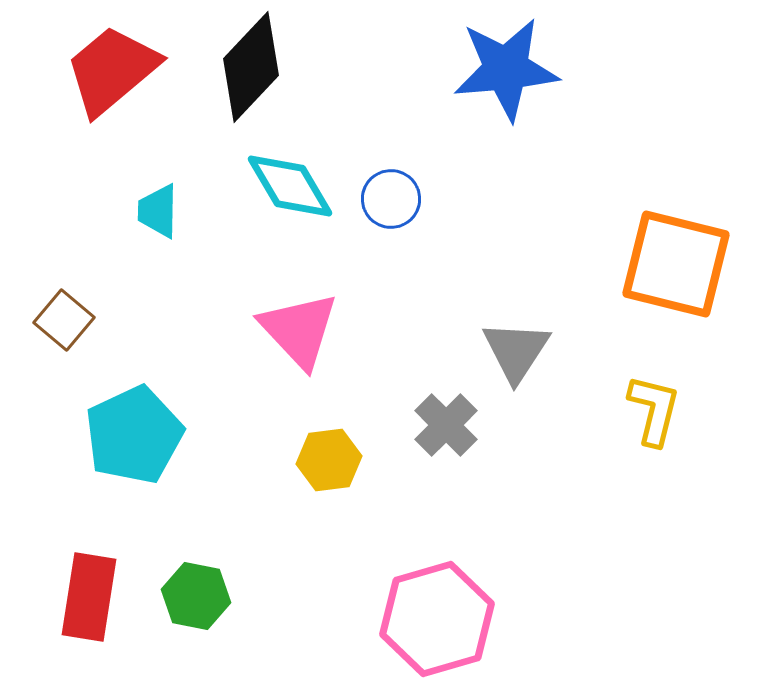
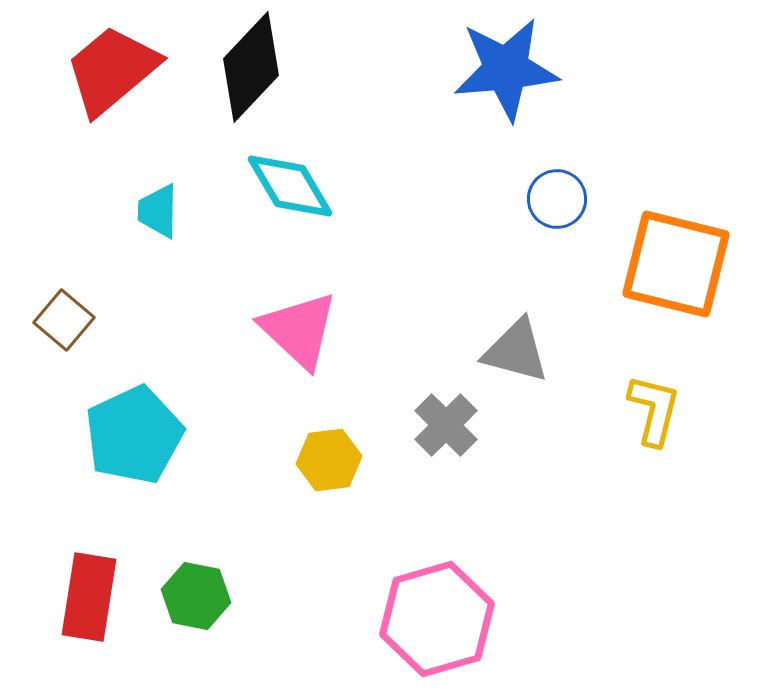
blue circle: moved 166 px right
pink triangle: rotated 4 degrees counterclockwise
gray triangle: rotated 48 degrees counterclockwise
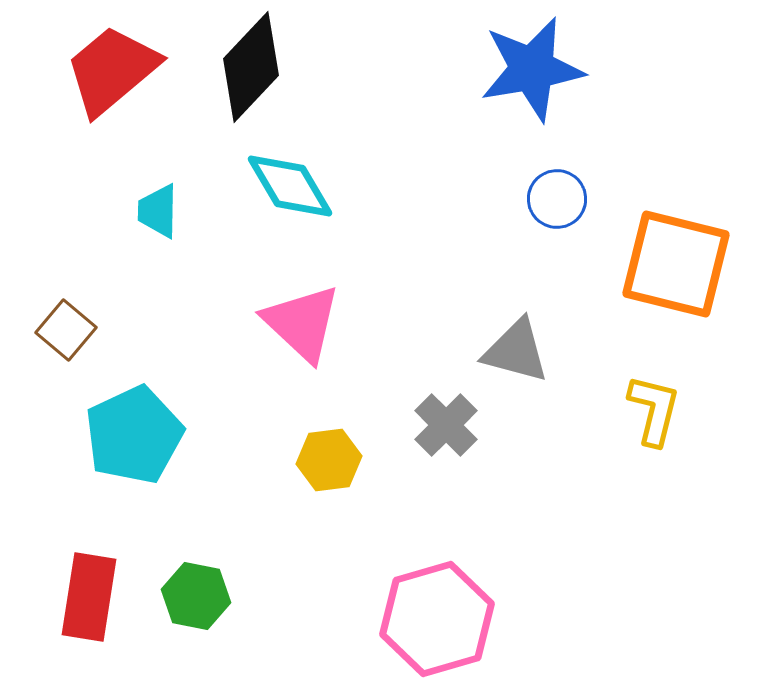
blue star: moved 26 px right; rotated 5 degrees counterclockwise
brown square: moved 2 px right, 10 px down
pink triangle: moved 3 px right, 7 px up
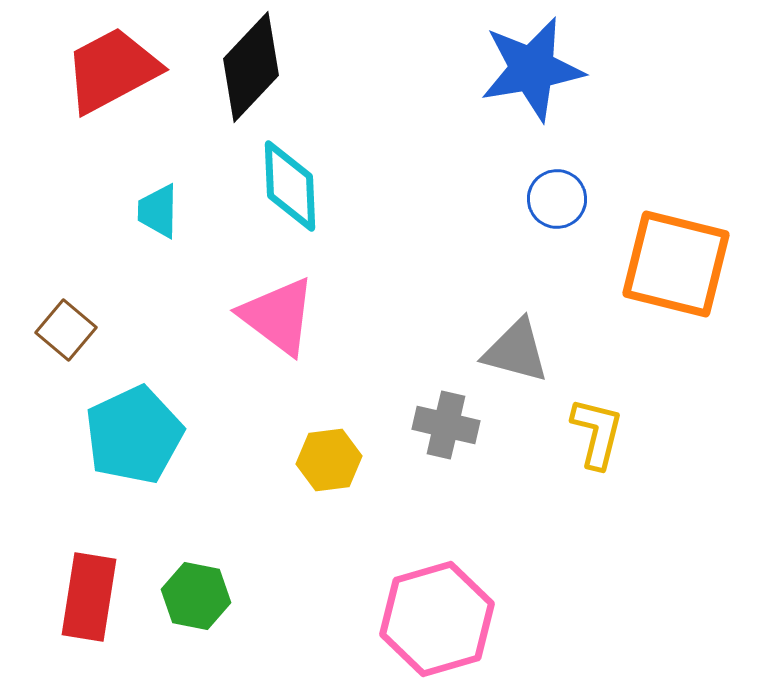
red trapezoid: rotated 12 degrees clockwise
cyan diamond: rotated 28 degrees clockwise
pink triangle: moved 24 px left, 7 px up; rotated 6 degrees counterclockwise
yellow L-shape: moved 57 px left, 23 px down
gray cross: rotated 32 degrees counterclockwise
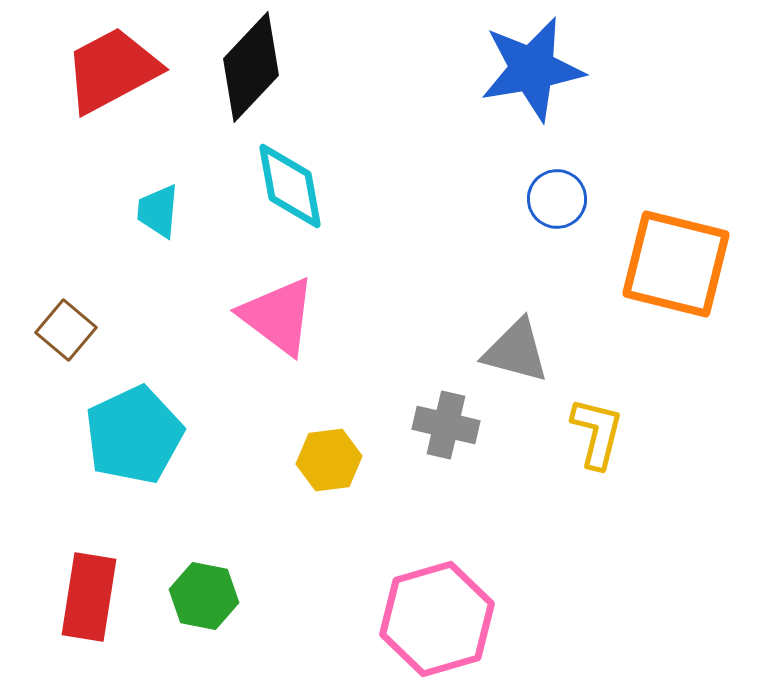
cyan diamond: rotated 8 degrees counterclockwise
cyan trapezoid: rotated 4 degrees clockwise
green hexagon: moved 8 px right
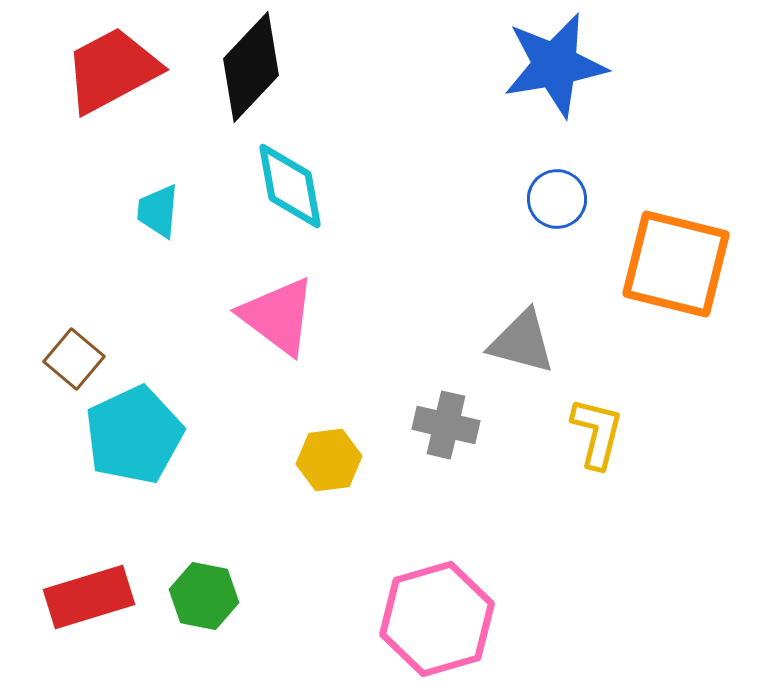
blue star: moved 23 px right, 4 px up
brown square: moved 8 px right, 29 px down
gray triangle: moved 6 px right, 9 px up
red rectangle: rotated 64 degrees clockwise
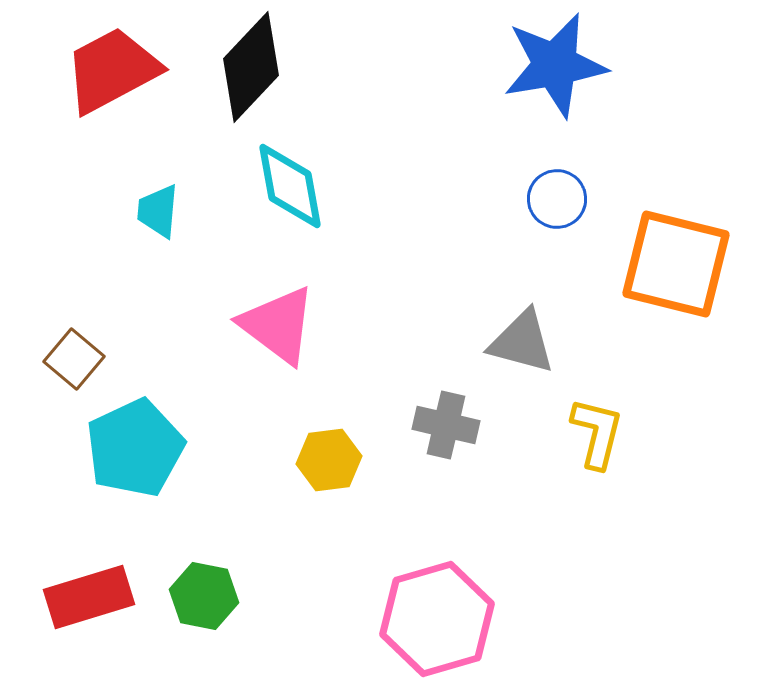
pink triangle: moved 9 px down
cyan pentagon: moved 1 px right, 13 px down
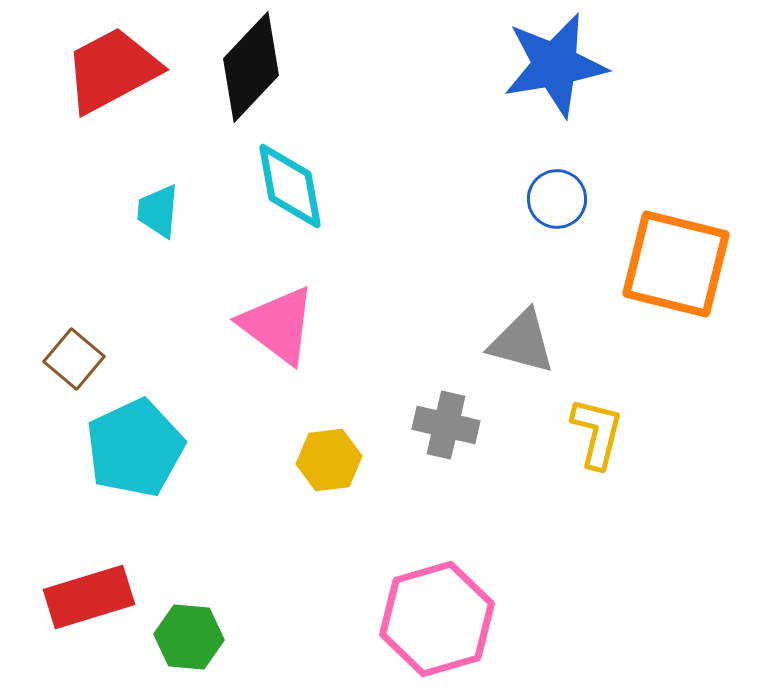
green hexagon: moved 15 px left, 41 px down; rotated 6 degrees counterclockwise
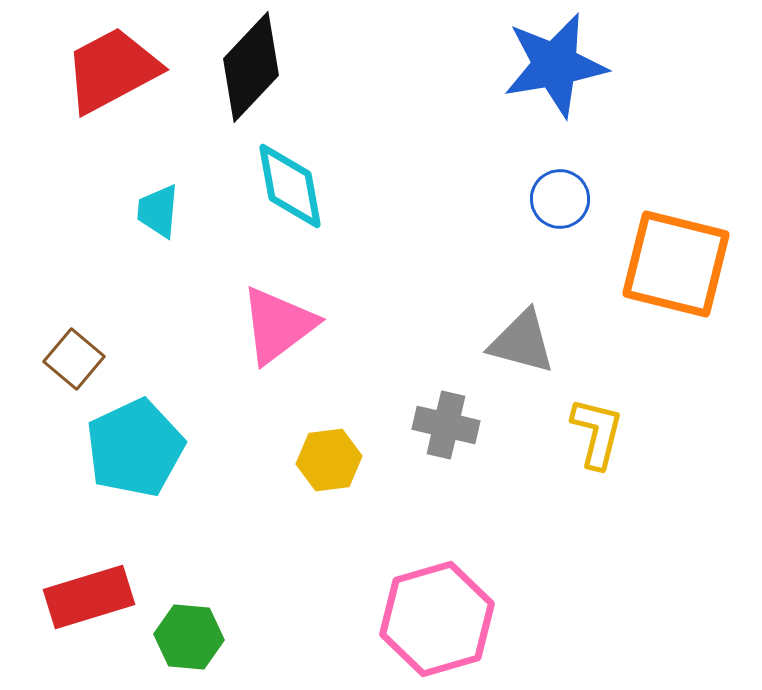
blue circle: moved 3 px right
pink triangle: rotated 46 degrees clockwise
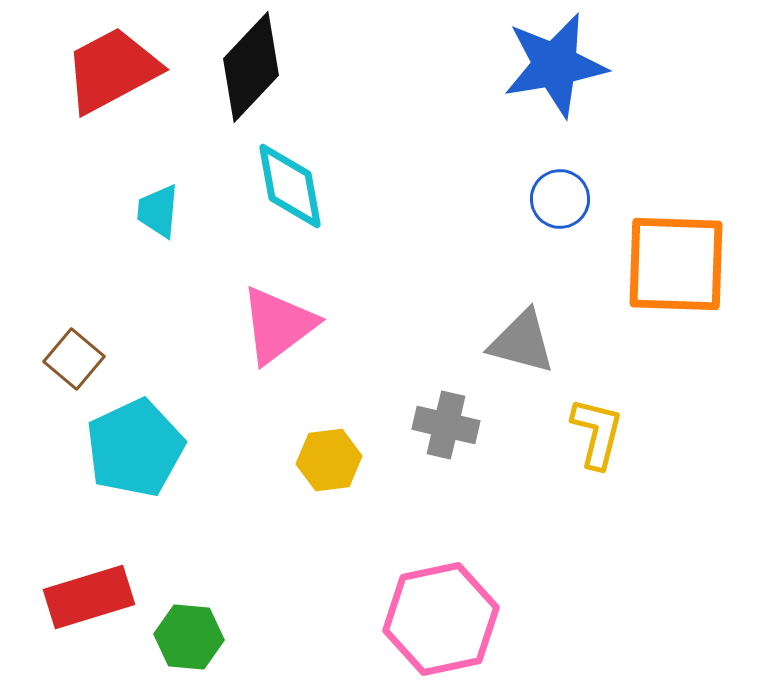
orange square: rotated 12 degrees counterclockwise
pink hexagon: moved 4 px right; rotated 4 degrees clockwise
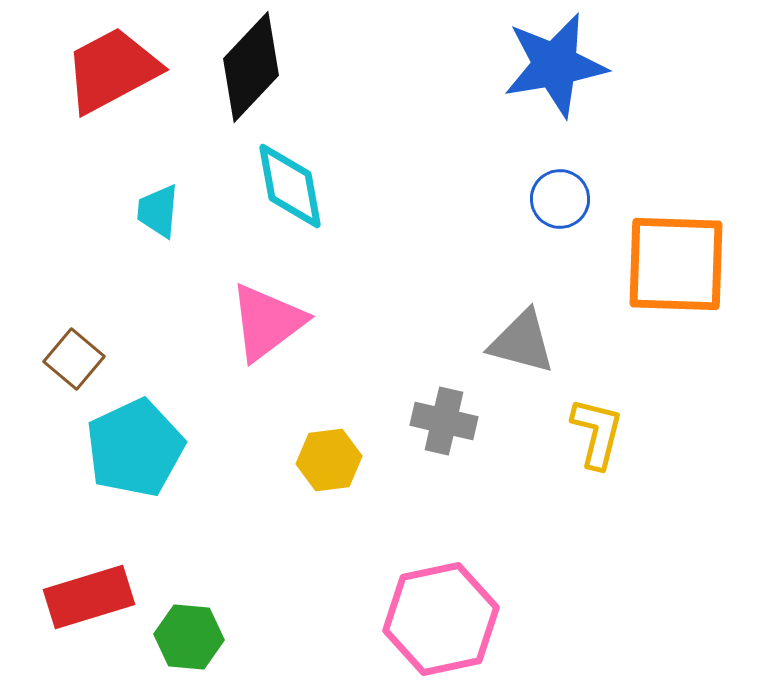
pink triangle: moved 11 px left, 3 px up
gray cross: moved 2 px left, 4 px up
